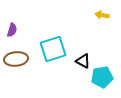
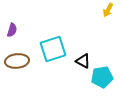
yellow arrow: moved 6 px right, 5 px up; rotated 72 degrees counterclockwise
brown ellipse: moved 1 px right, 2 px down
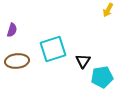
black triangle: rotated 35 degrees clockwise
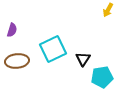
cyan square: rotated 8 degrees counterclockwise
black triangle: moved 2 px up
